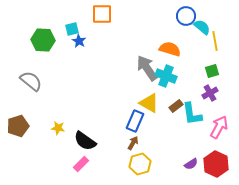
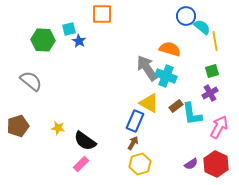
cyan square: moved 3 px left
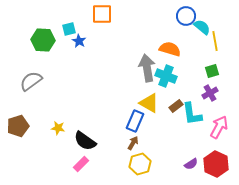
gray arrow: rotated 24 degrees clockwise
gray semicircle: rotated 75 degrees counterclockwise
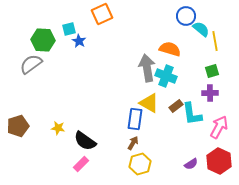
orange square: rotated 25 degrees counterclockwise
cyan semicircle: moved 1 px left, 2 px down
gray semicircle: moved 17 px up
purple cross: rotated 28 degrees clockwise
blue rectangle: moved 2 px up; rotated 15 degrees counterclockwise
red hexagon: moved 3 px right, 3 px up
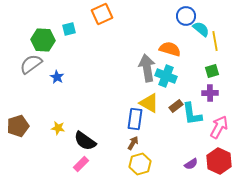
blue star: moved 22 px left, 36 px down
